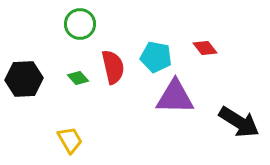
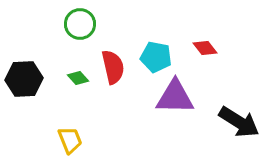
yellow trapezoid: rotated 8 degrees clockwise
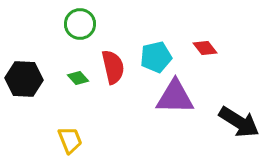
cyan pentagon: rotated 24 degrees counterclockwise
black hexagon: rotated 6 degrees clockwise
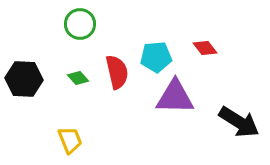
cyan pentagon: rotated 8 degrees clockwise
red semicircle: moved 4 px right, 5 px down
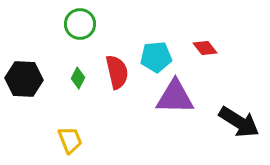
green diamond: rotated 70 degrees clockwise
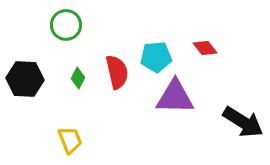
green circle: moved 14 px left, 1 px down
black hexagon: moved 1 px right
black arrow: moved 4 px right
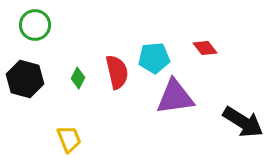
green circle: moved 31 px left
cyan pentagon: moved 2 px left, 1 px down
black hexagon: rotated 12 degrees clockwise
purple triangle: rotated 9 degrees counterclockwise
yellow trapezoid: moved 1 px left, 1 px up
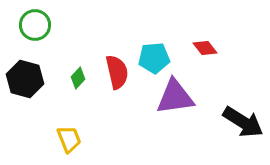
green diamond: rotated 15 degrees clockwise
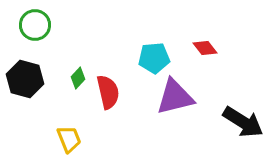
red semicircle: moved 9 px left, 20 px down
purple triangle: rotated 6 degrees counterclockwise
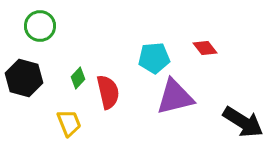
green circle: moved 5 px right, 1 px down
black hexagon: moved 1 px left, 1 px up
yellow trapezoid: moved 16 px up
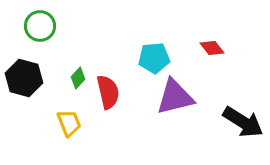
red diamond: moved 7 px right
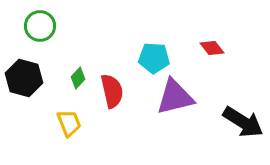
cyan pentagon: rotated 8 degrees clockwise
red semicircle: moved 4 px right, 1 px up
